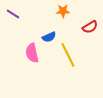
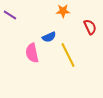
purple line: moved 3 px left, 1 px down
red semicircle: rotated 84 degrees counterclockwise
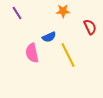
purple line: moved 7 px right, 2 px up; rotated 24 degrees clockwise
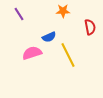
purple line: moved 2 px right, 1 px down
red semicircle: rotated 14 degrees clockwise
pink semicircle: rotated 84 degrees clockwise
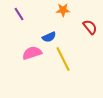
orange star: moved 1 px up
red semicircle: rotated 28 degrees counterclockwise
yellow line: moved 5 px left, 4 px down
